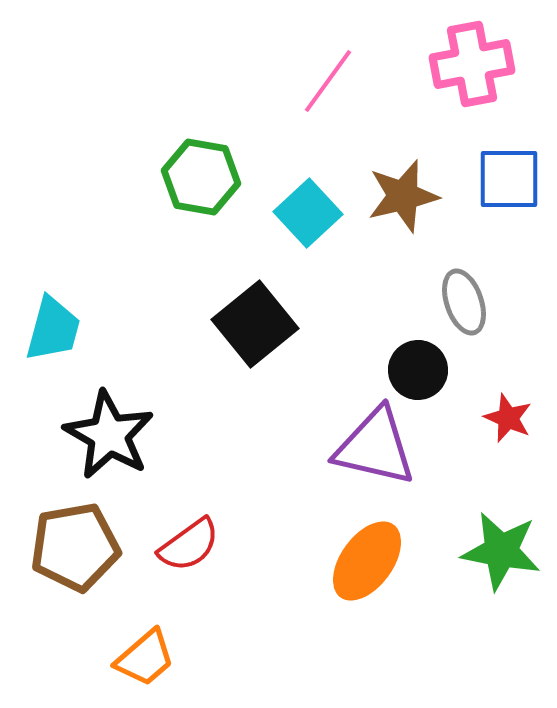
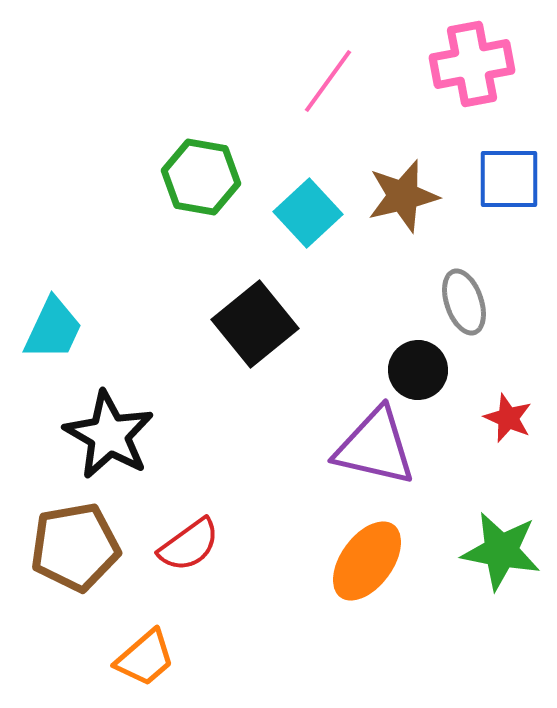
cyan trapezoid: rotated 10 degrees clockwise
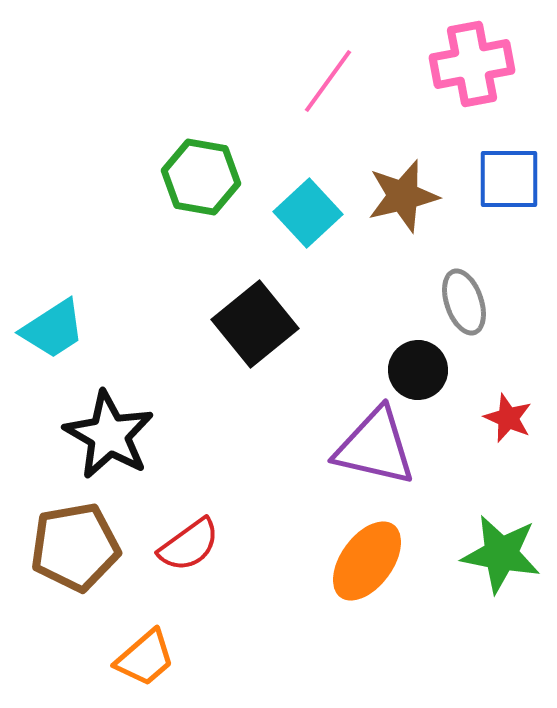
cyan trapezoid: rotated 32 degrees clockwise
green star: moved 3 px down
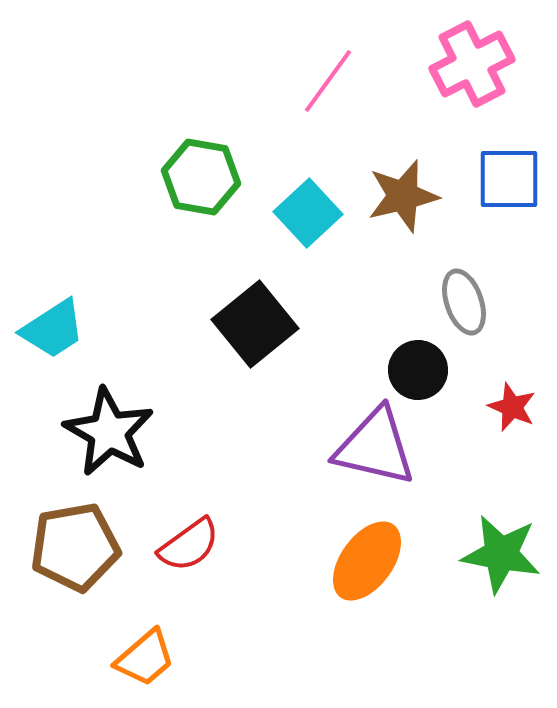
pink cross: rotated 16 degrees counterclockwise
red star: moved 4 px right, 11 px up
black star: moved 3 px up
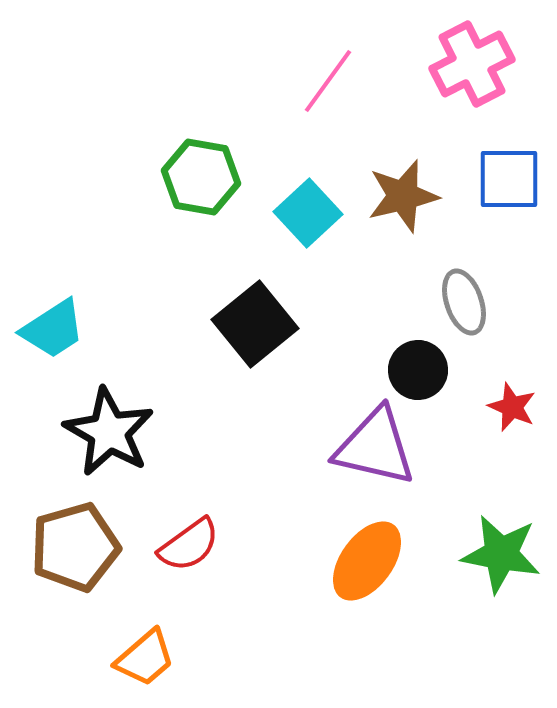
brown pentagon: rotated 6 degrees counterclockwise
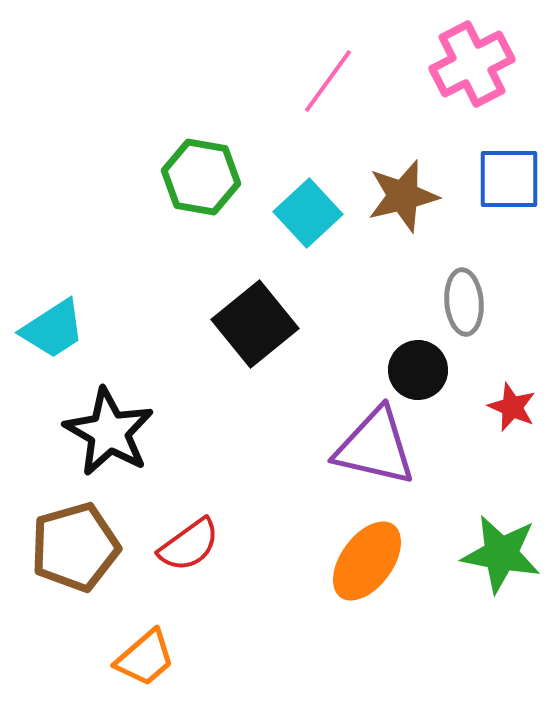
gray ellipse: rotated 14 degrees clockwise
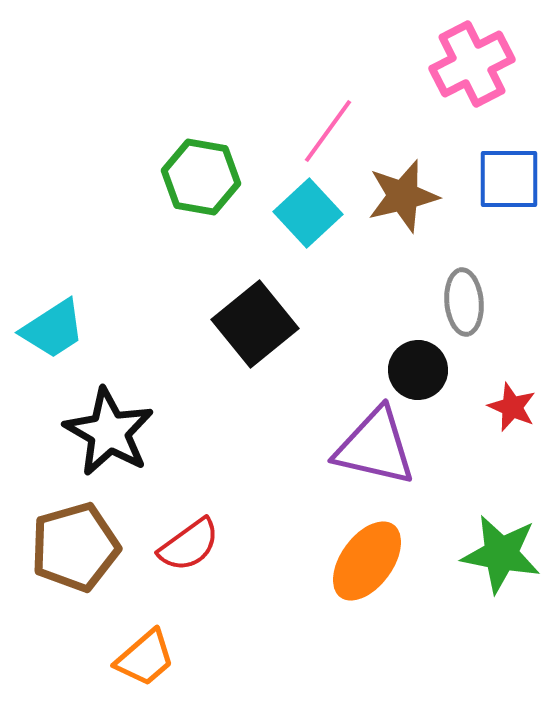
pink line: moved 50 px down
